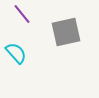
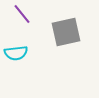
cyan semicircle: rotated 125 degrees clockwise
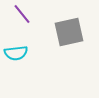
gray square: moved 3 px right
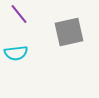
purple line: moved 3 px left
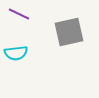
purple line: rotated 25 degrees counterclockwise
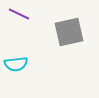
cyan semicircle: moved 11 px down
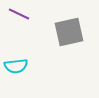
cyan semicircle: moved 2 px down
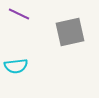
gray square: moved 1 px right
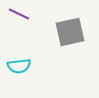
cyan semicircle: moved 3 px right
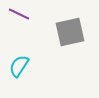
cyan semicircle: rotated 130 degrees clockwise
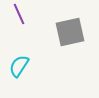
purple line: rotated 40 degrees clockwise
